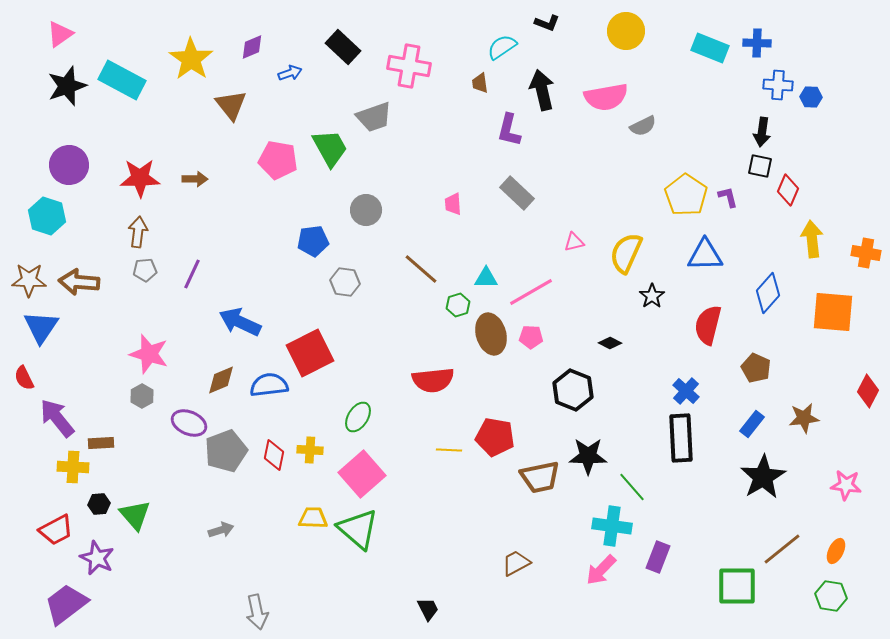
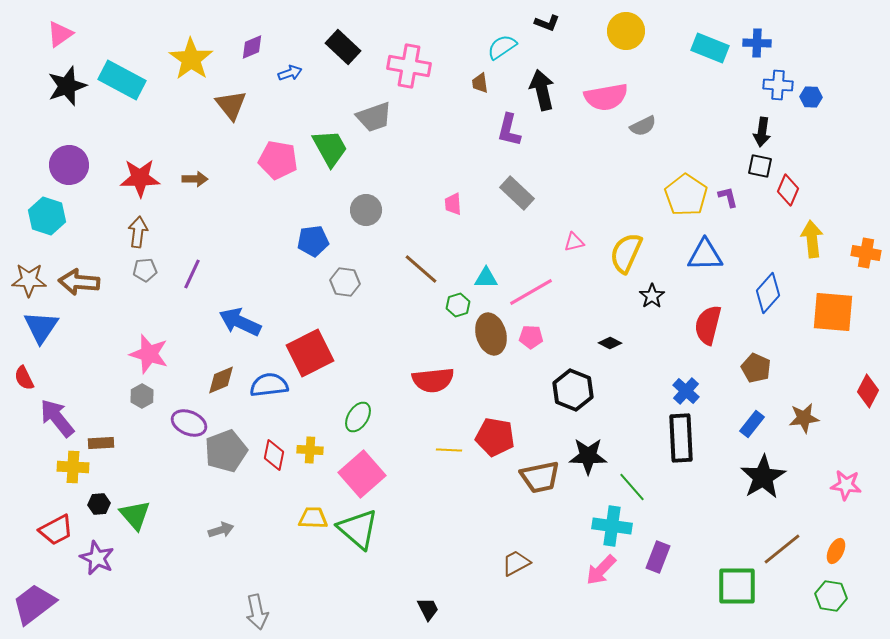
purple trapezoid at (66, 604): moved 32 px left
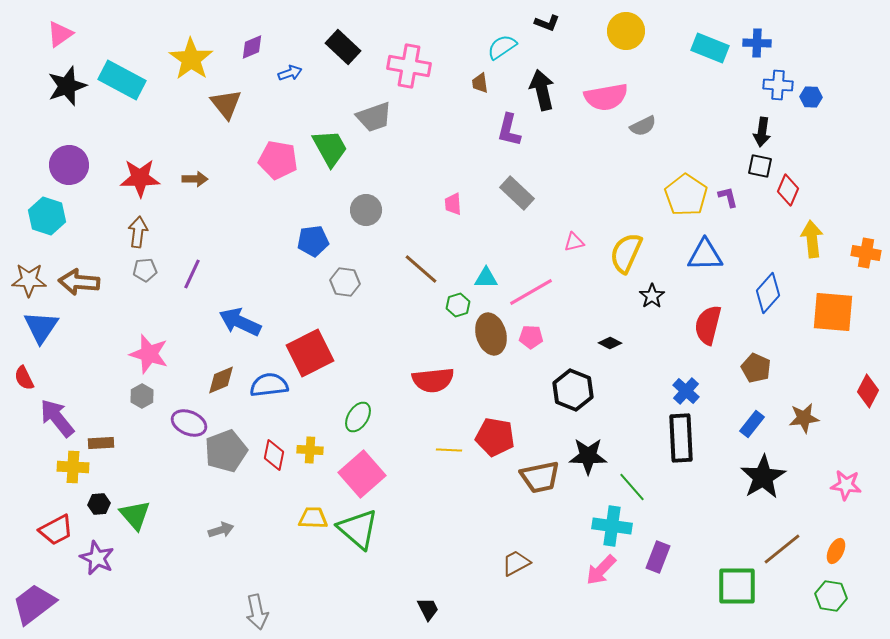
brown triangle at (231, 105): moved 5 px left, 1 px up
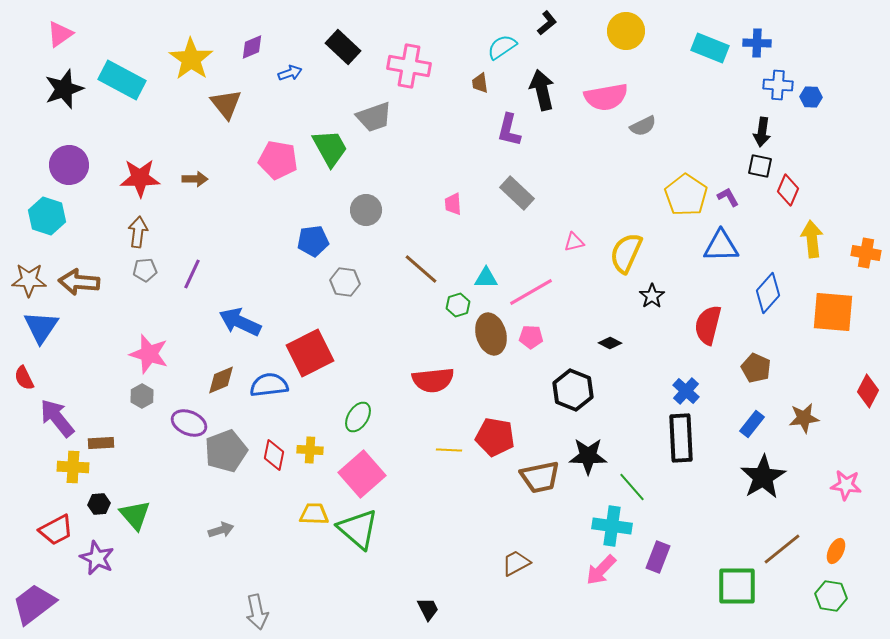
black L-shape at (547, 23): rotated 60 degrees counterclockwise
black star at (67, 86): moved 3 px left, 3 px down
purple L-shape at (728, 197): rotated 15 degrees counterclockwise
blue triangle at (705, 255): moved 16 px right, 9 px up
yellow trapezoid at (313, 518): moved 1 px right, 4 px up
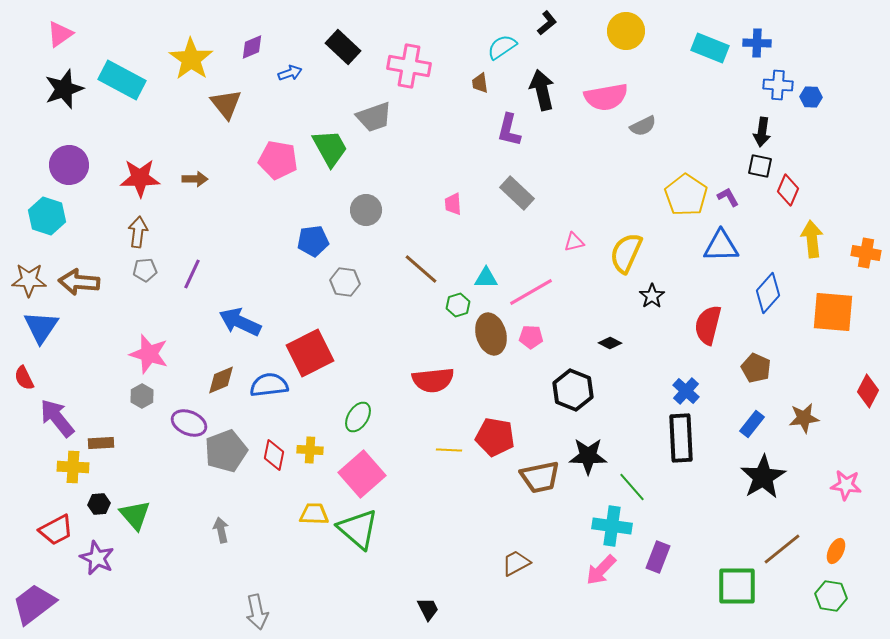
gray arrow at (221, 530): rotated 85 degrees counterclockwise
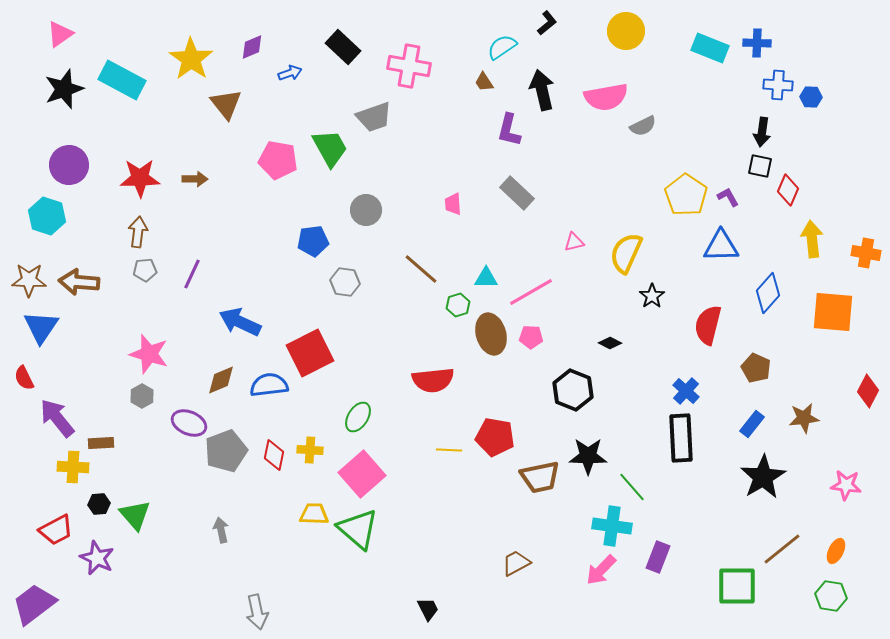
brown trapezoid at (480, 83): moved 4 px right, 1 px up; rotated 25 degrees counterclockwise
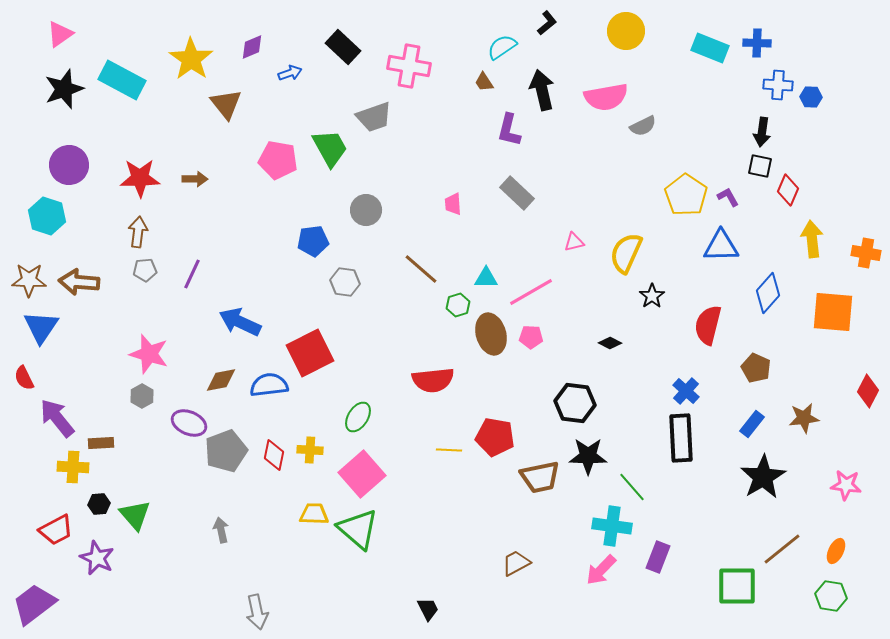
brown diamond at (221, 380): rotated 12 degrees clockwise
black hexagon at (573, 390): moved 2 px right, 13 px down; rotated 15 degrees counterclockwise
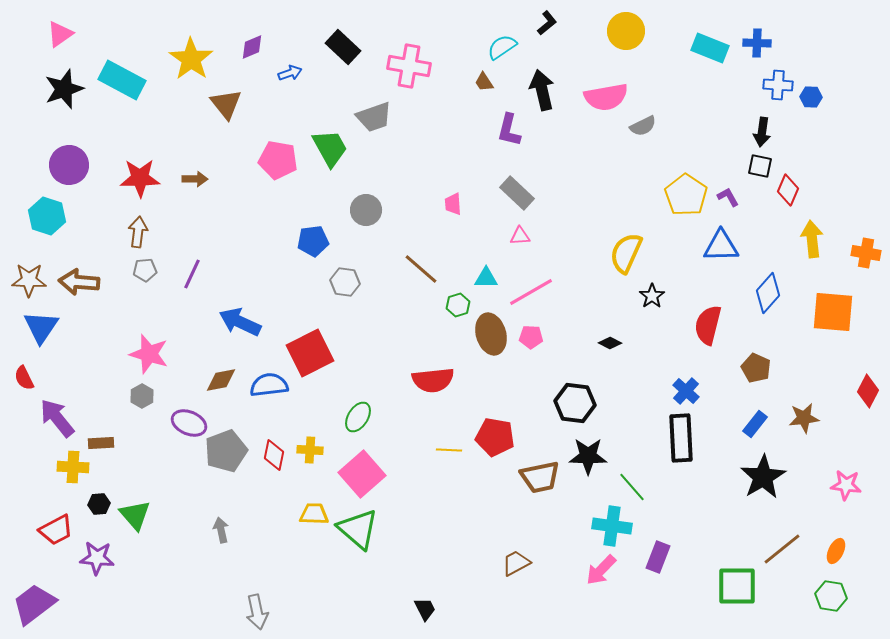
pink triangle at (574, 242): moved 54 px left, 6 px up; rotated 10 degrees clockwise
blue rectangle at (752, 424): moved 3 px right
purple star at (97, 558): rotated 20 degrees counterclockwise
black trapezoid at (428, 609): moved 3 px left
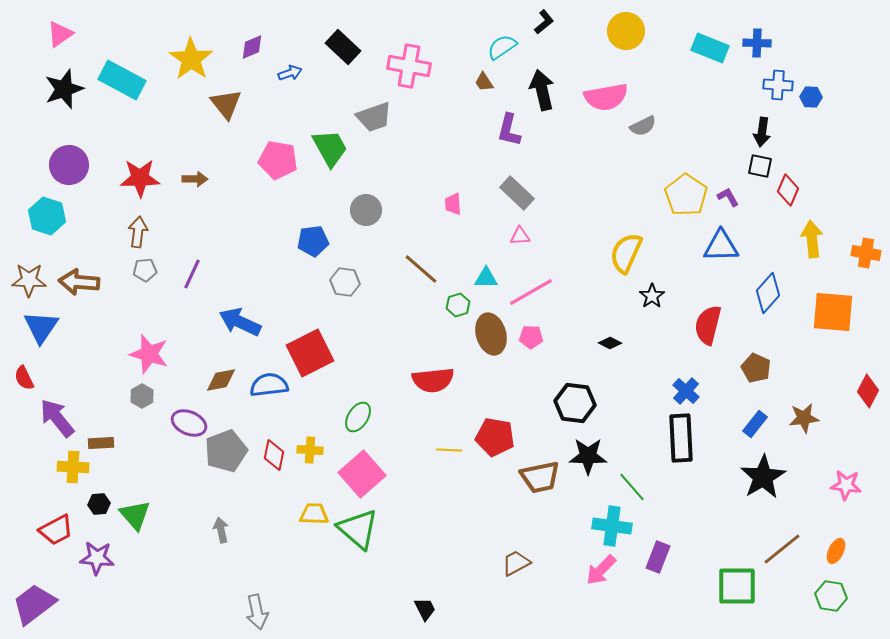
black L-shape at (547, 23): moved 3 px left, 1 px up
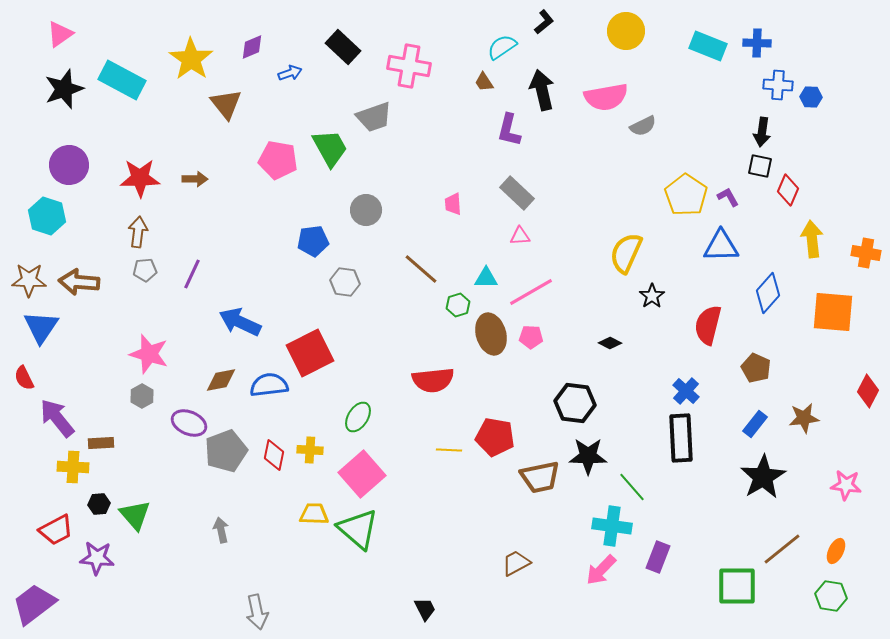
cyan rectangle at (710, 48): moved 2 px left, 2 px up
